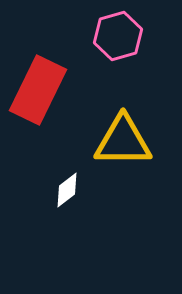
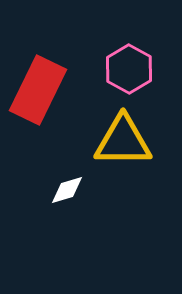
pink hexagon: moved 11 px right, 33 px down; rotated 15 degrees counterclockwise
white diamond: rotated 21 degrees clockwise
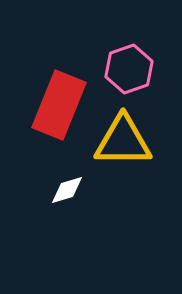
pink hexagon: rotated 12 degrees clockwise
red rectangle: moved 21 px right, 15 px down; rotated 4 degrees counterclockwise
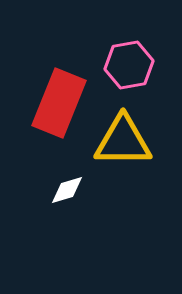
pink hexagon: moved 4 px up; rotated 9 degrees clockwise
red rectangle: moved 2 px up
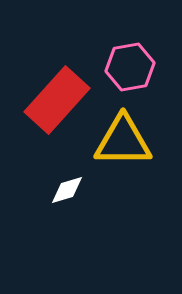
pink hexagon: moved 1 px right, 2 px down
red rectangle: moved 2 px left, 3 px up; rotated 20 degrees clockwise
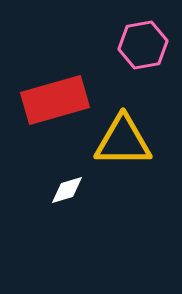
pink hexagon: moved 13 px right, 22 px up
red rectangle: moved 2 px left; rotated 32 degrees clockwise
